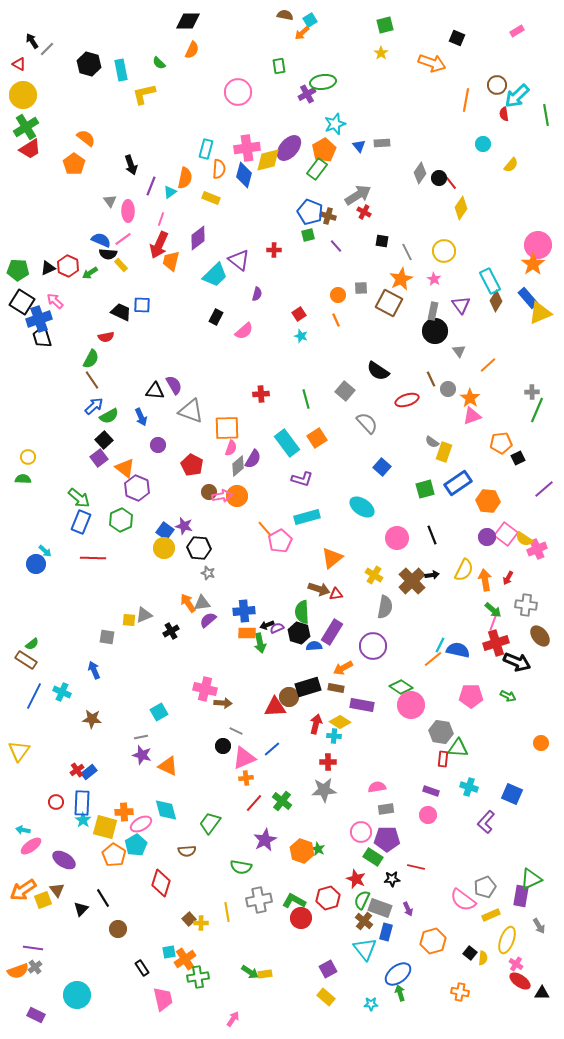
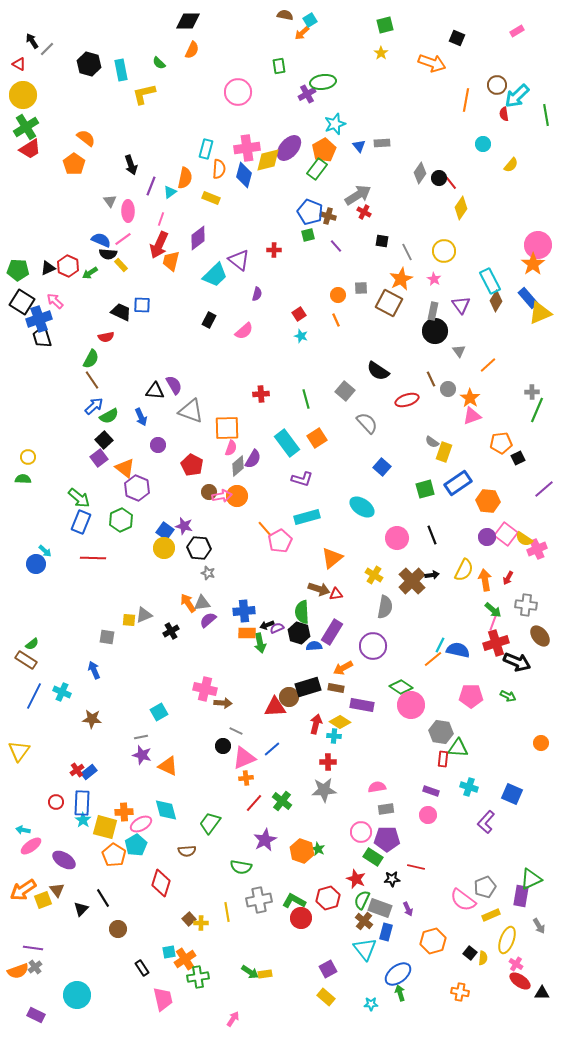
black rectangle at (216, 317): moved 7 px left, 3 px down
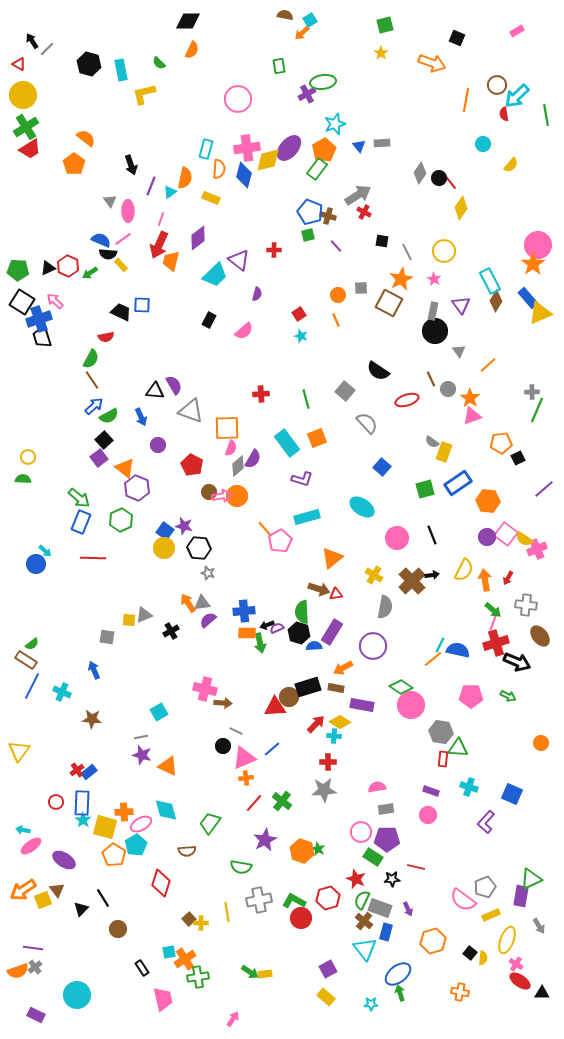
pink circle at (238, 92): moved 7 px down
orange square at (317, 438): rotated 12 degrees clockwise
blue line at (34, 696): moved 2 px left, 10 px up
red arrow at (316, 724): rotated 30 degrees clockwise
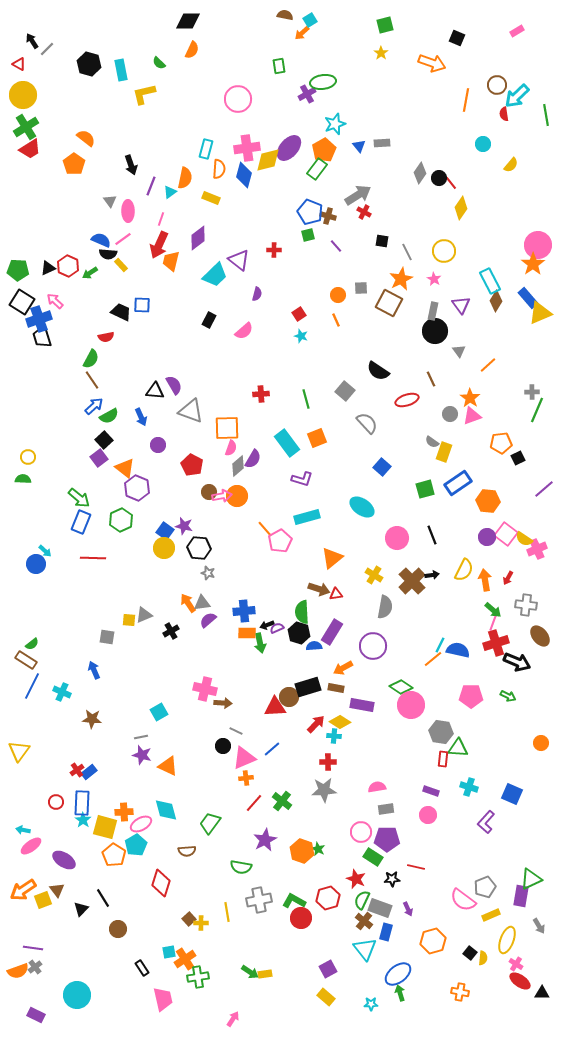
gray circle at (448, 389): moved 2 px right, 25 px down
